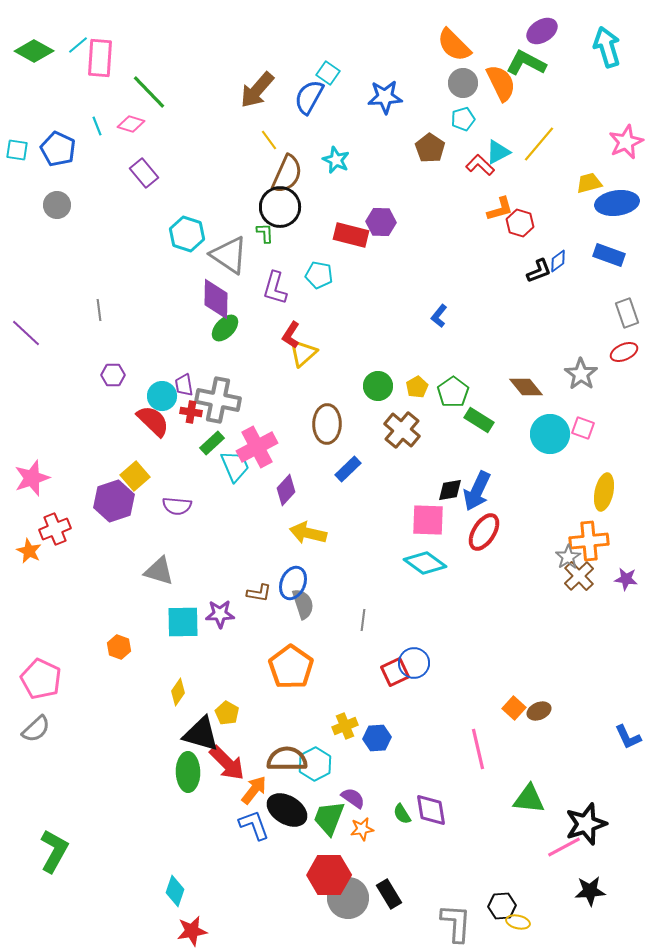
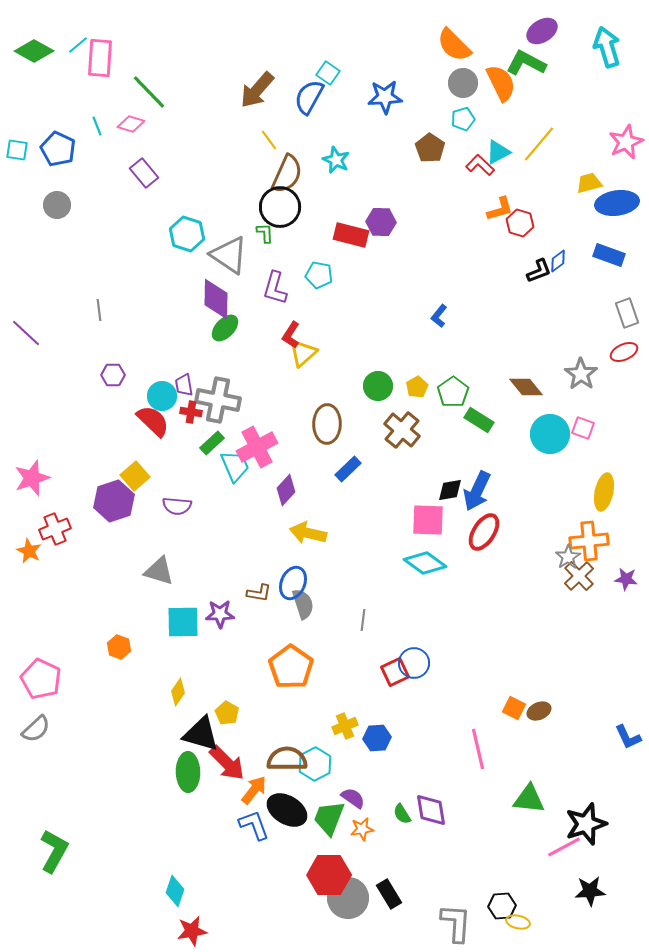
orange square at (514, 708): rotated 15 degrees counterclockwise
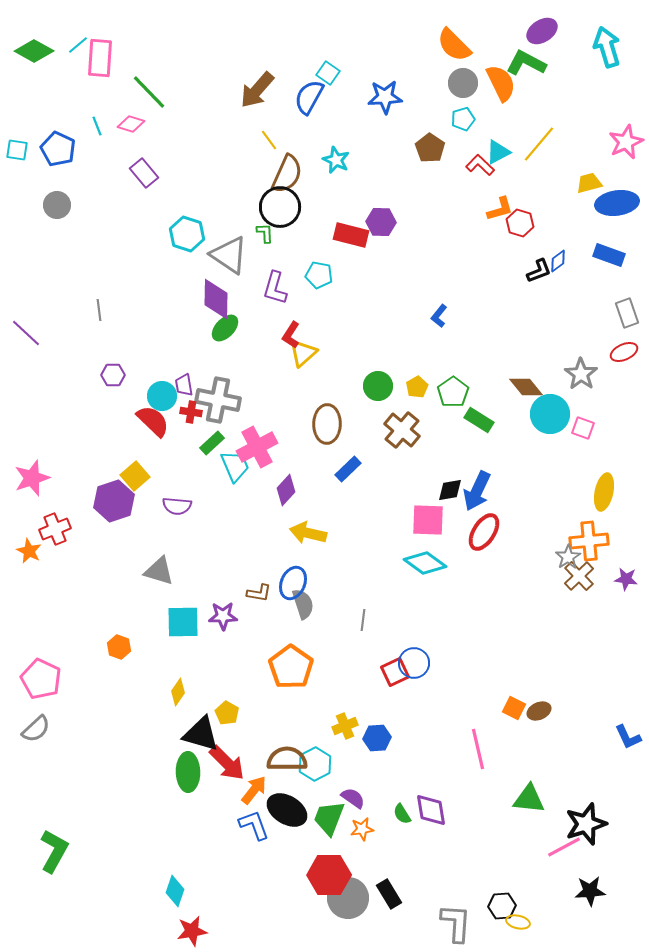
cyan circle at (550, 434): moved 20 px up
purple star at (220, 614): moved 3 px right, 2 px down
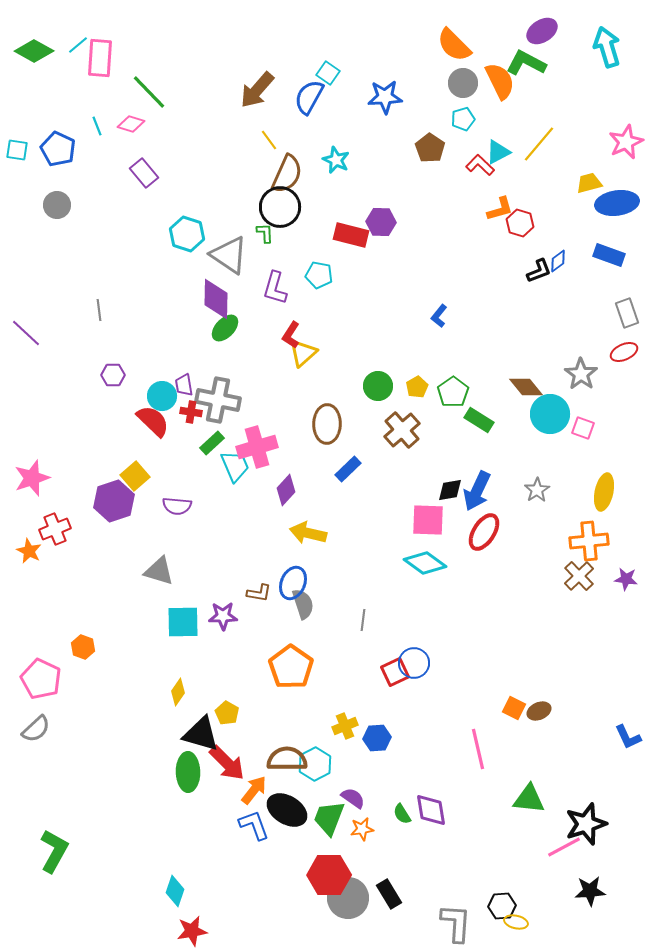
orange semicircle at (501, 83): moved 1 px left, 2 px up
brown cross at (402, 430): rotated 9 degrees clockwise
pink cross at (257, 447): rotated 12 degrees clockwise
gray star at (568, 557): moved 31 px left, 67 px up
orange hexagon at (119, 647): moved 36 px left
yellow ellipse at (518, 922): moved 2 px left
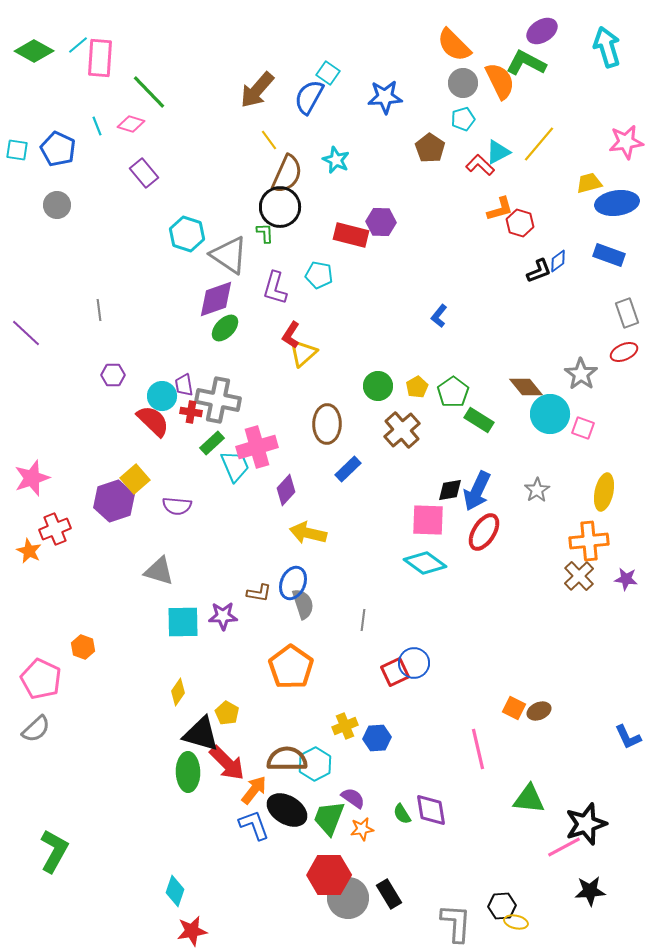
pink star at (626, 142): rotated 16 degrees clockwise
purple diamond at (216, 299): rotated 69 degrees clockwise
yellow square at (135, 476): moved 3 px down
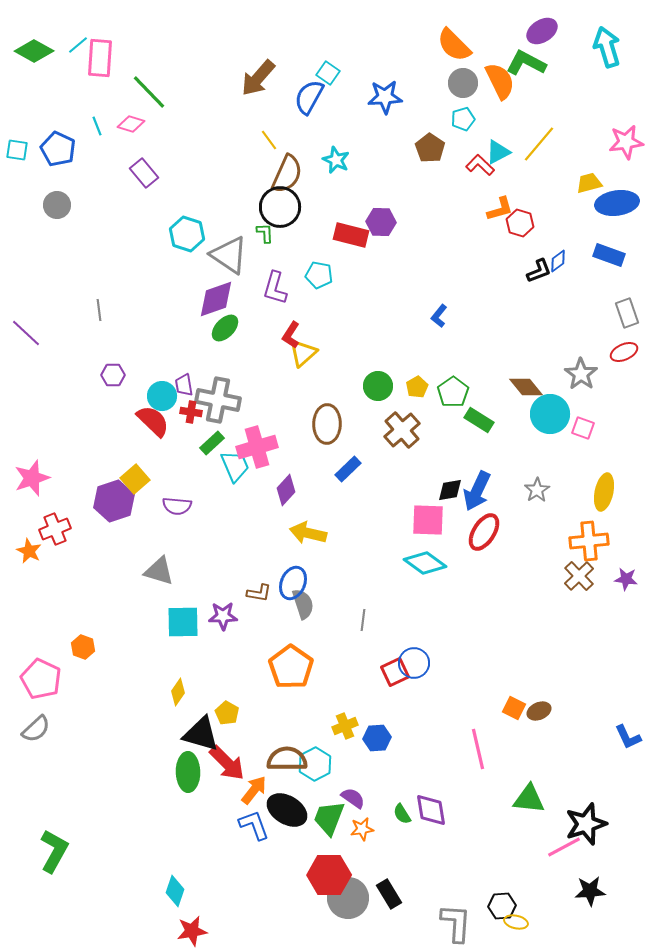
brown arrow at (257, 90): moved 1 px right, 12 px up
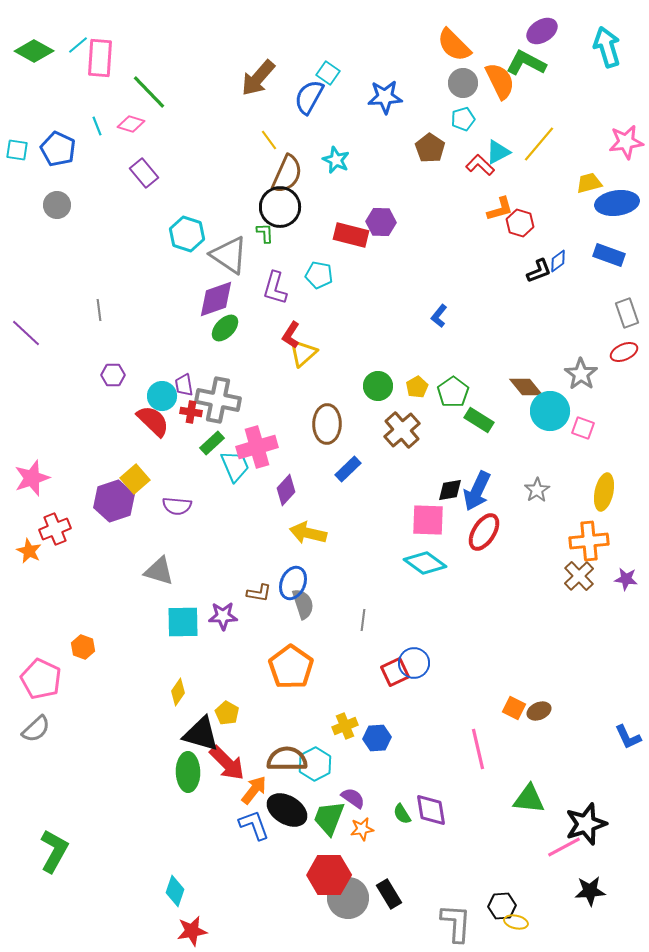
cyan circle at (550, 414): moved 3 px up
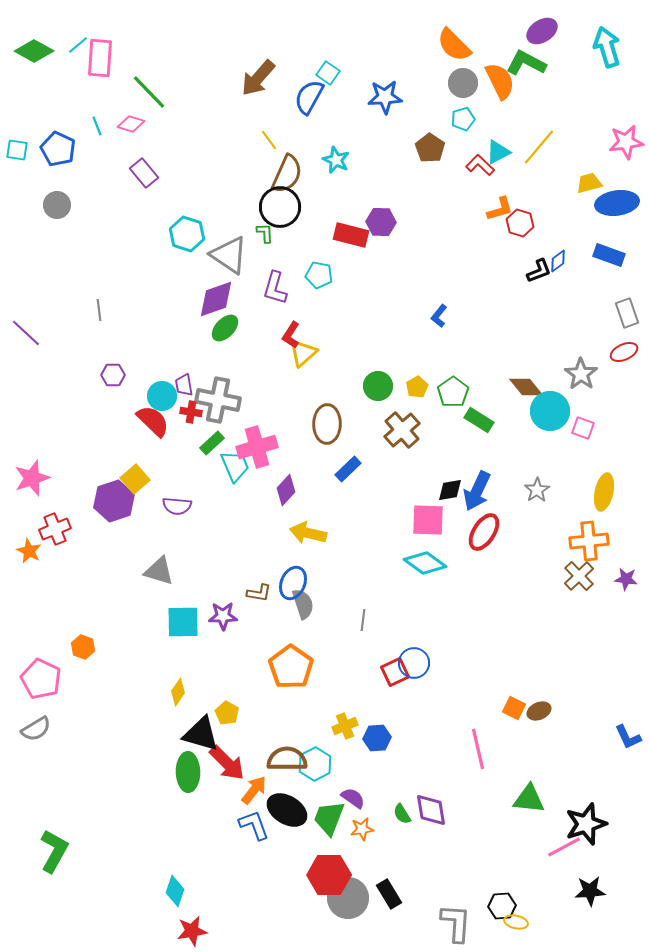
yellow line at (539, 144): moved 3 px down
gray semicircle at (36, 729): rotated 12 degrees clockwise
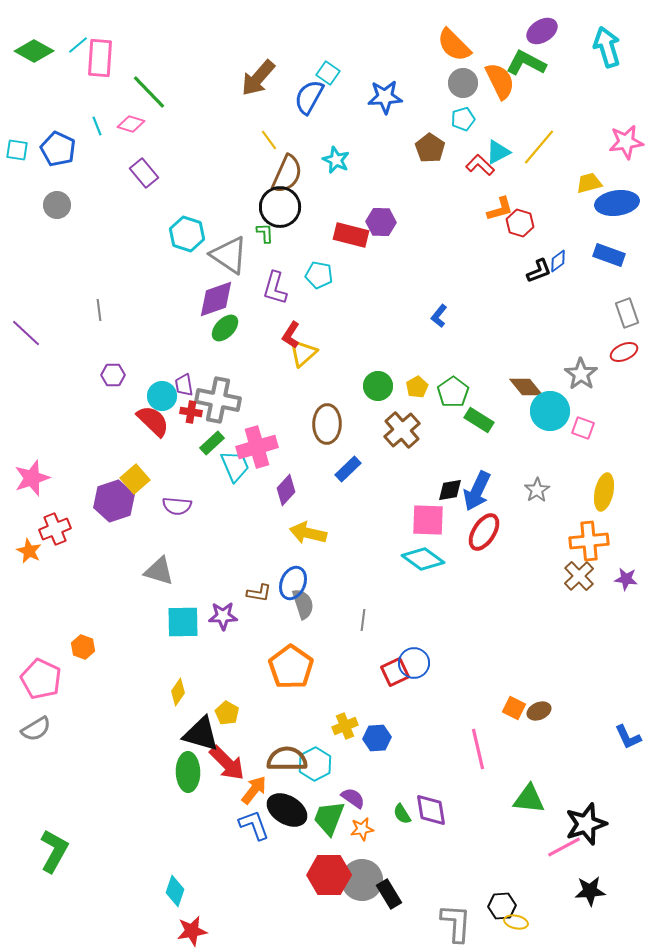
cyan diamond at (425, 563): moved 2 px left, 4 px up
gray circle at (348, 898): moved 14 px right, 18 px up
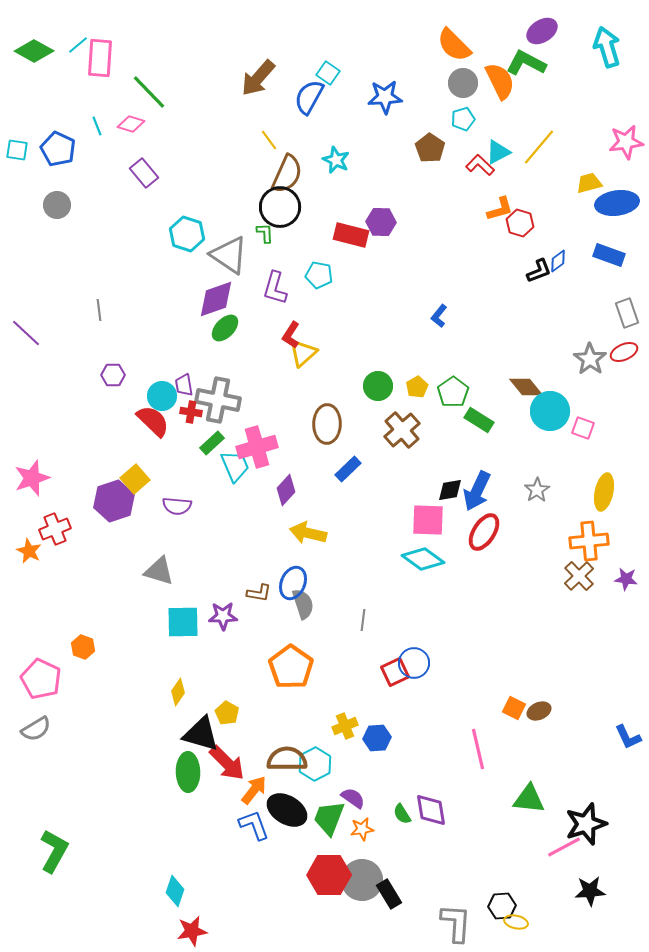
gray star at (581, 374): moved 9 px right, 15 px up
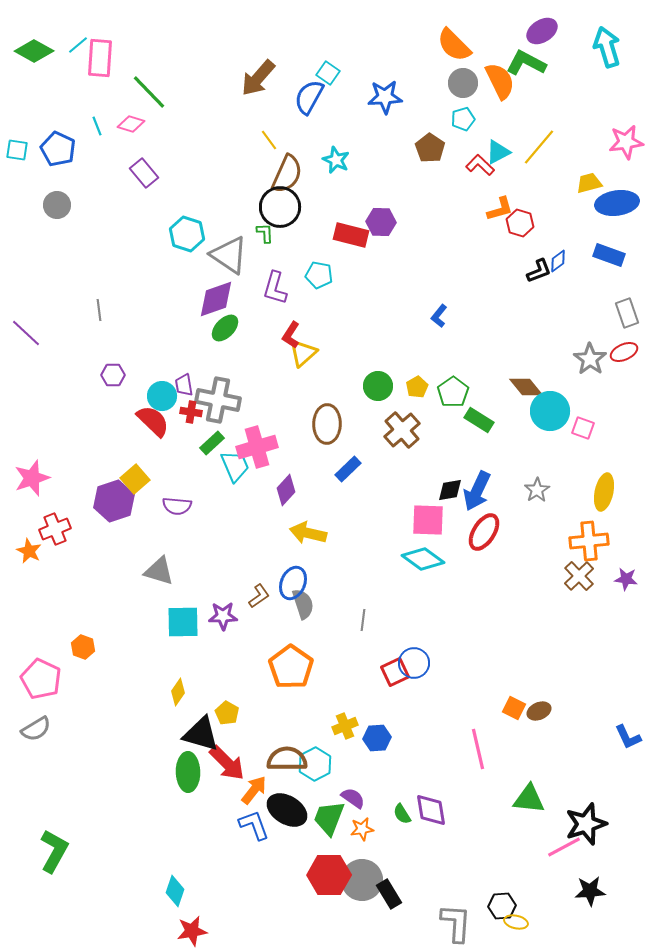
brown L-shape at (259, 593): moved 3 px down; rotated 45 degrees counterclockwise
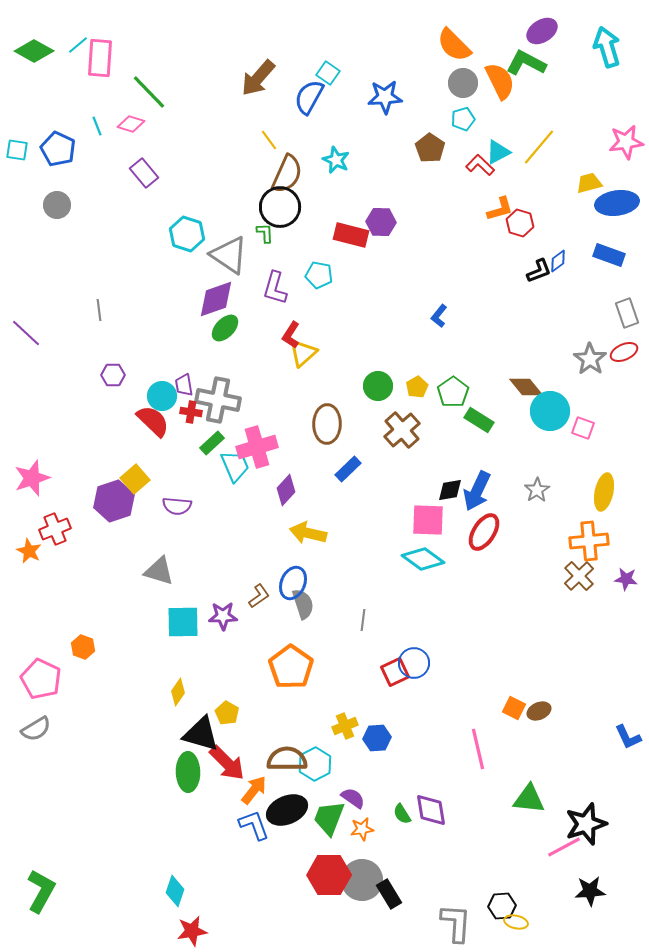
black ellipse at (287, 810): rotated 54 degrees counterclockwise
green L-shape at (54, 851): moved 13 px left, 40 px down
